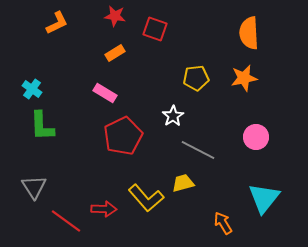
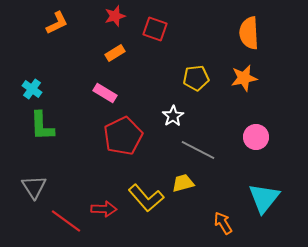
red star: rotated 25 degrees counterclockwise
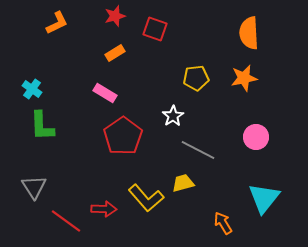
red pentagon: rotated 9 degrees counterclockwise
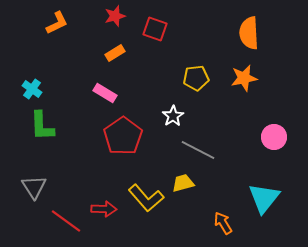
pink circle: moved 18 px right
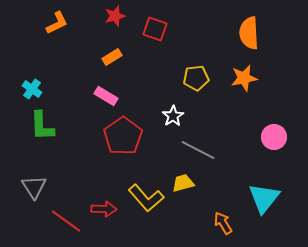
orange rectangle: moved 3 px left, 4 px down
pink rectangle: moved 1 px right, 3 px down
